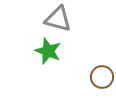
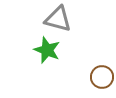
green star: moved 1 px left, 1 px up
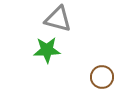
green star: rotated 24 degrees counterclockwise
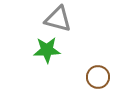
brown circle: moved 4 px left
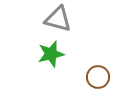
green star: moved 4 px right, 4 px down; rotated 12 degrees counterclockwise
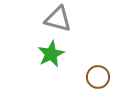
green star: rotated 12 degrees counterclockwise
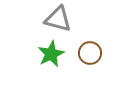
brown circle: moved 8 px left, 24 px up
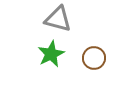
brown circle: moved 4 px right, 5 px down
